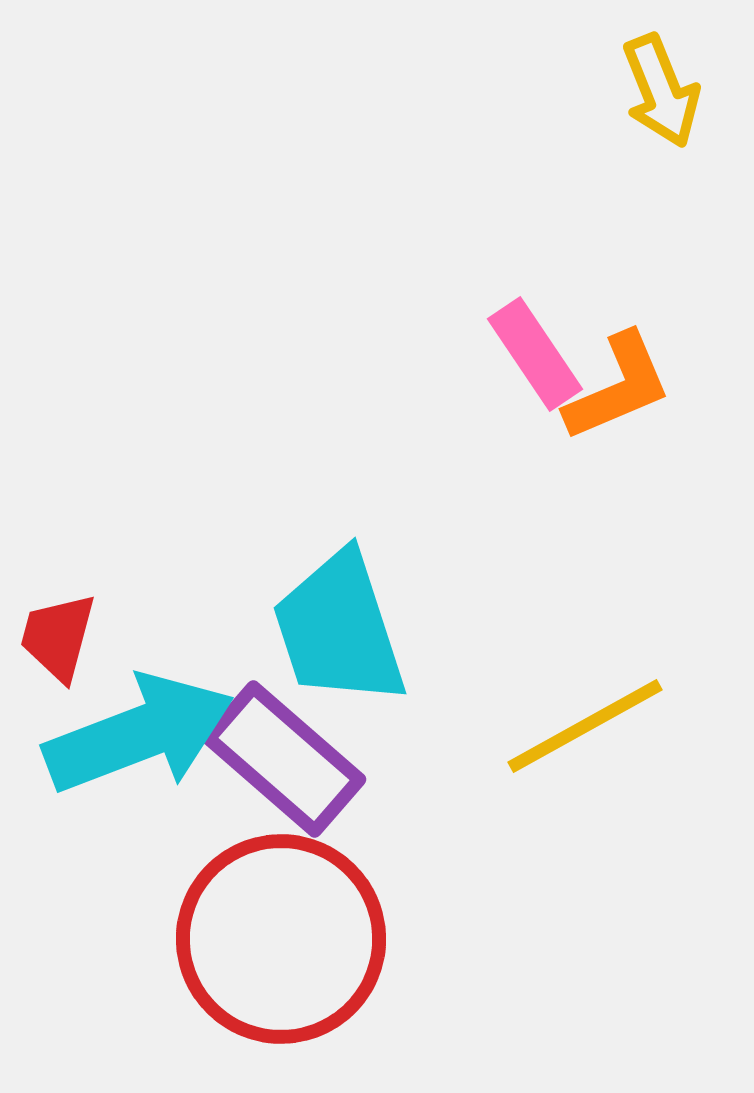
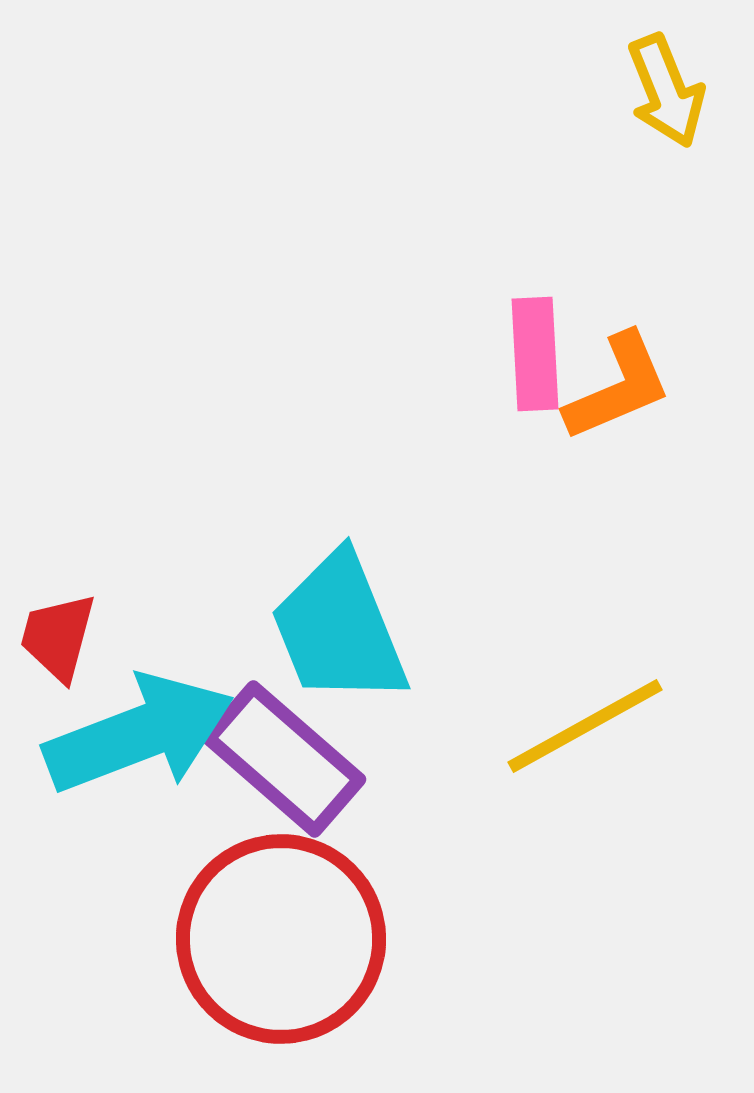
yellow arrow: moved 5 px right
pink rectangle: rotated 31 degrees clockwise
cyan trapezoid: rotated 4 degrees counterclockwise
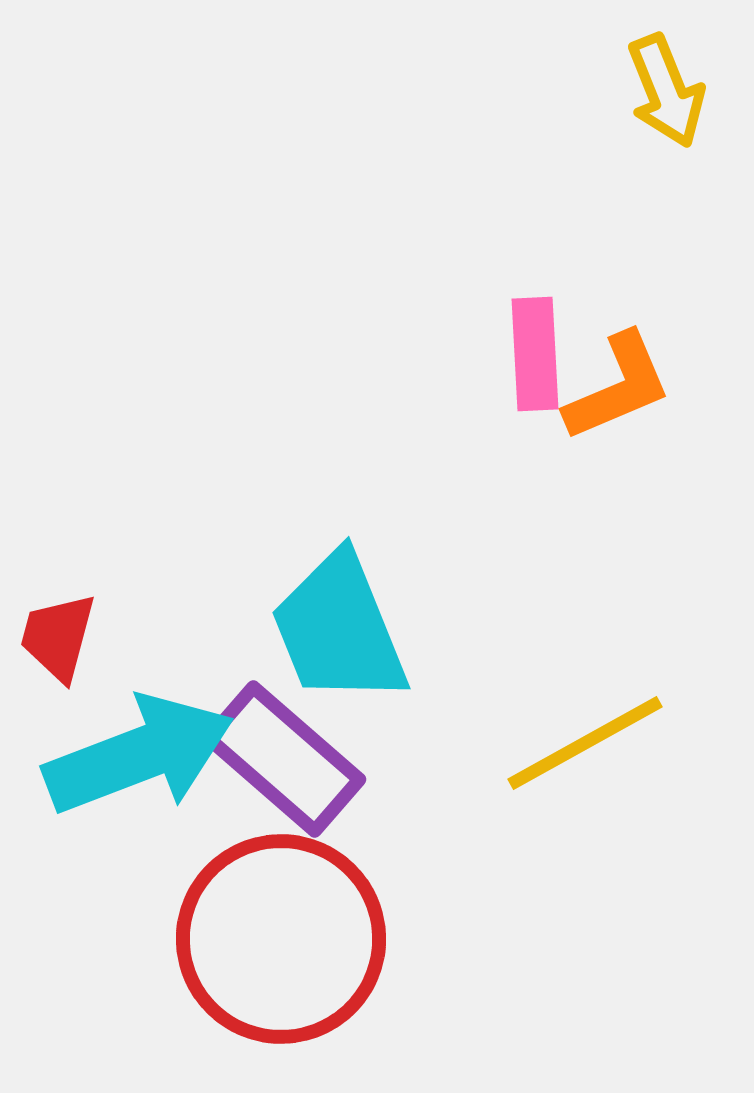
yellow line: moved 17 px down
cyan arrow: moved 21 px down
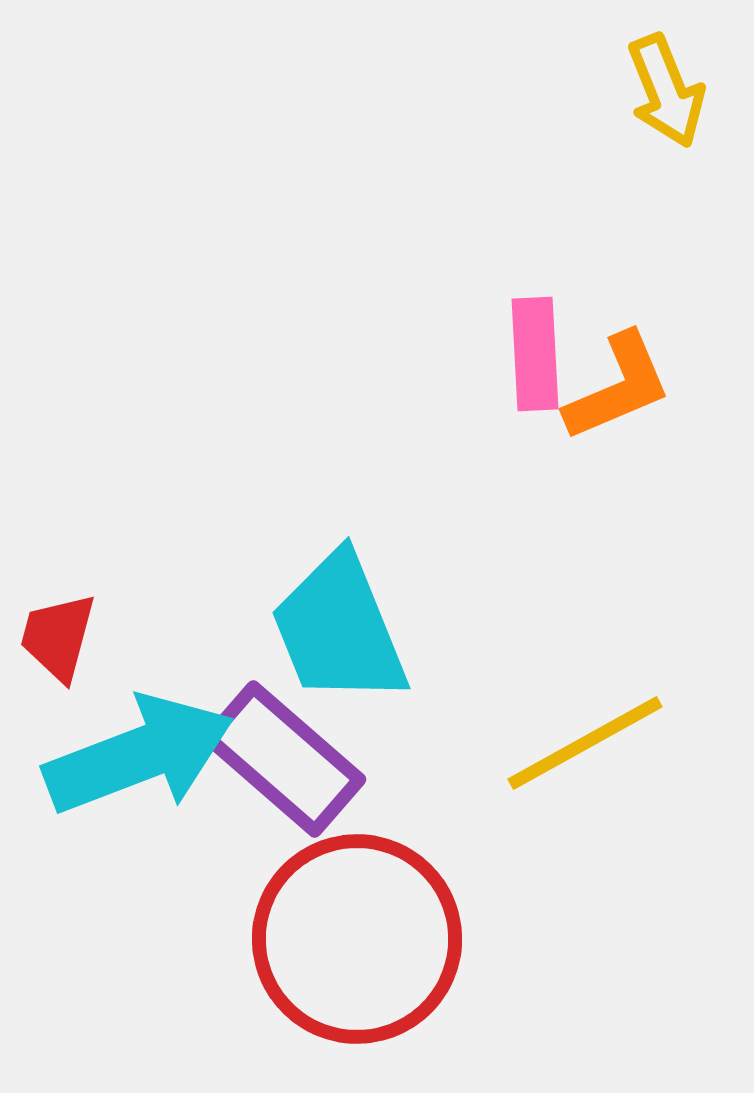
red circle: moved 76 px right
